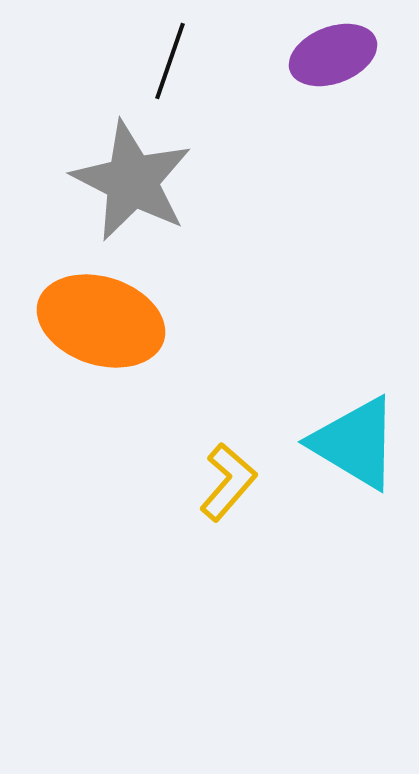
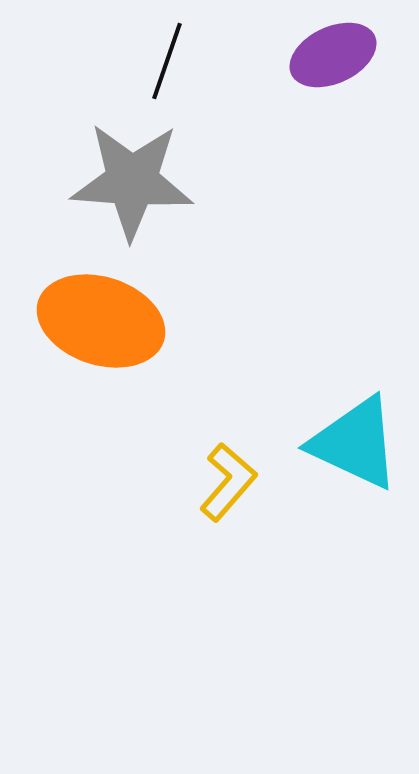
purple ellipse: rotated 4 degrees counterclockwise
black line: moved 3 px left
gray star: rotated 23 degrees counterclockwise
cyan triangle: rotated 6 degrees counterclockwise
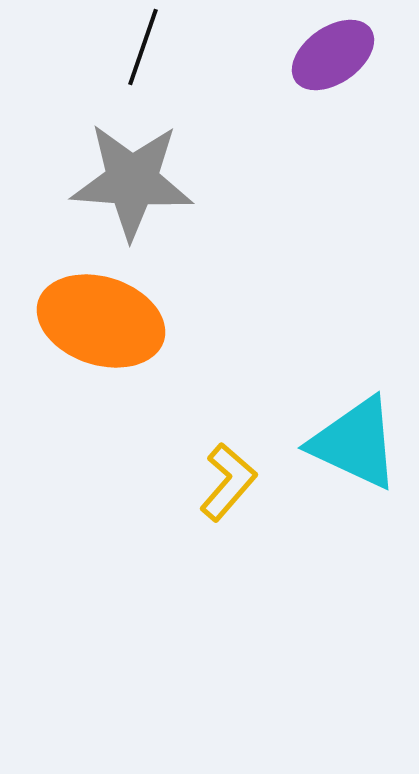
purple ellipse: rotated 10 degrees counterclockwise
black line: moved 24 px left, 14 px up
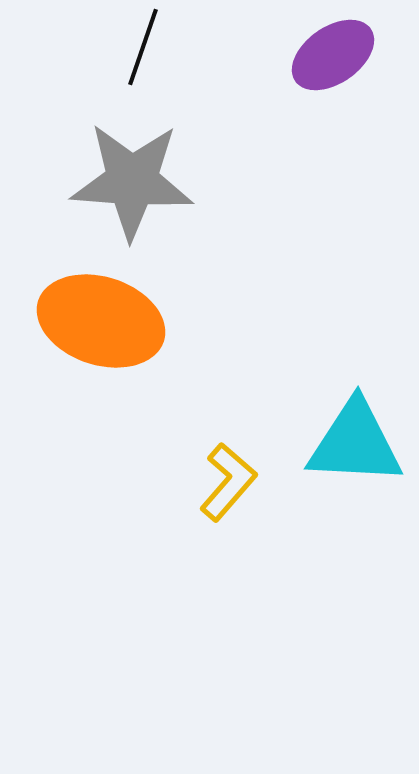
cyan triangle: rotated 22 degrees counterclockwise
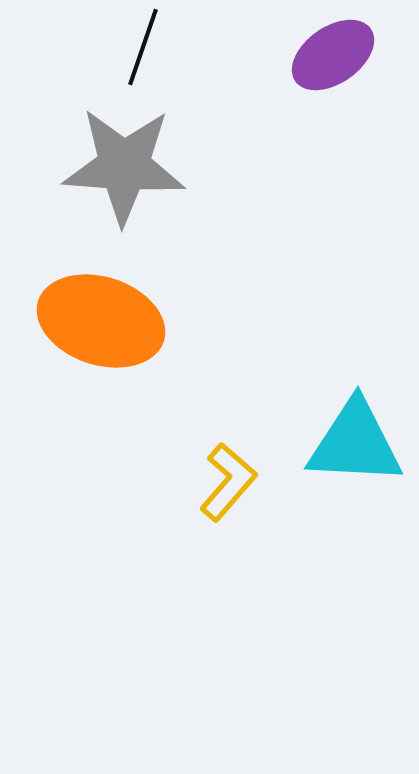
gray star: moved 8 px left, 15 px up
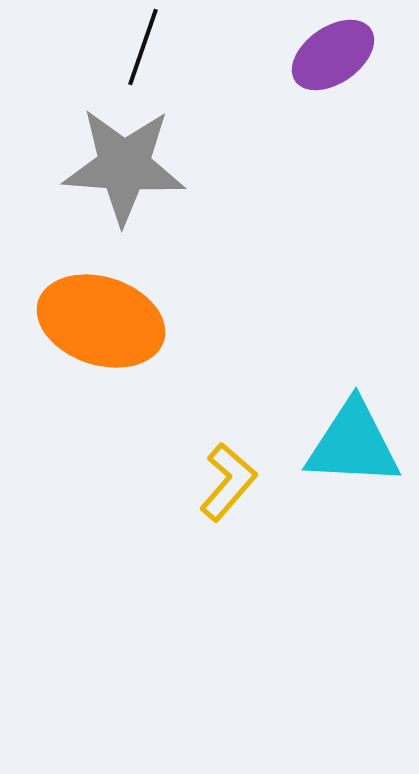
cyan triangle: moved 2 px left, 1 px down
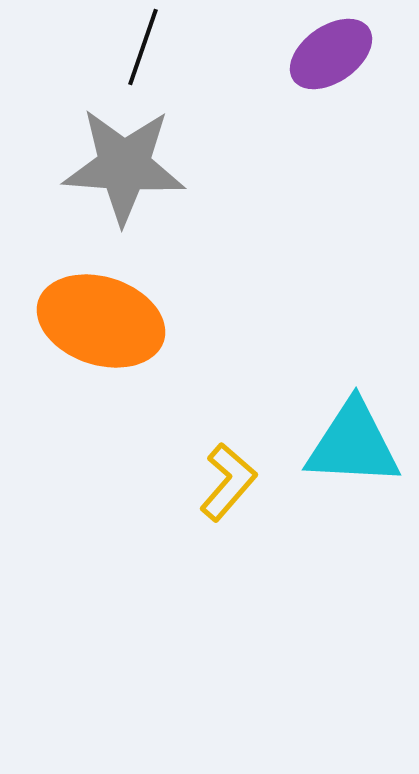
purple ellipse: moved 2 px left, 1 px up
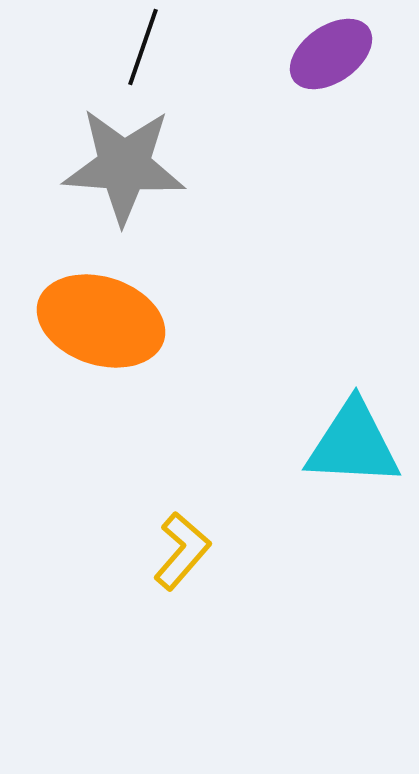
yellow L-shape: moved 46 px left, 69 px down
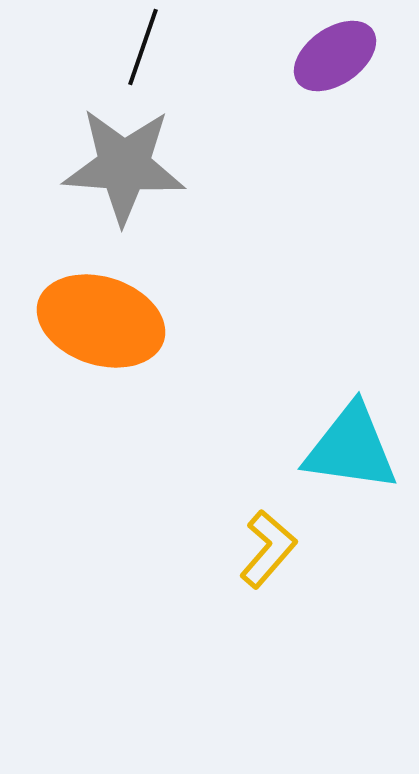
purple ellipse: moved 4 px right, 2 px down
cyan triangle: moved 2 px left, 4 px down; rotated 5 degrees clockwise
yellow L-shape: moved 86 px right, 2 px up
